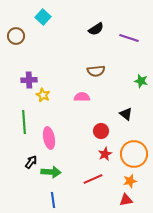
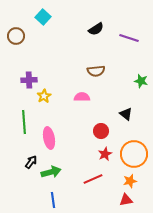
yellow star: moved 1 px right, 1 px down; rotated 16 degrees clockwise
green arrow: rotated 18 degrees counterclockwise
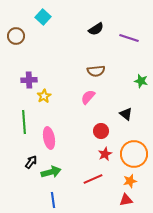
pink semicircle: moved 6 px right; rotated 49 degrees counterclockwise
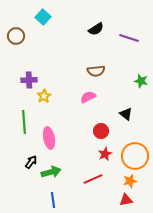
pink semicircle: rotated 21 degrees clockwise
orange circle: moved 1 px right, 2 px down
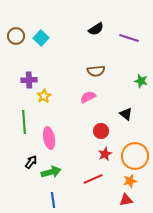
cyan square: moved 2 px left, 21 px down
